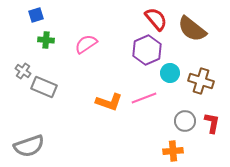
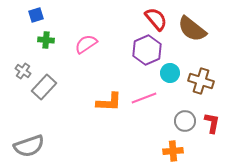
gray rectangle: rotated 70 degrees counterclockwise
orange L-shape: rotated 16 degrees counterclockwise
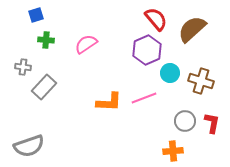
brown semicircle: rotated 100 degrees clockwise
gray cross: moved 4 px up; rotated 28 degrees counterclockwise
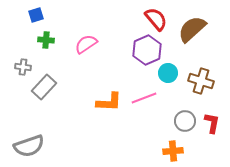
cyan circle: moved 2 px left
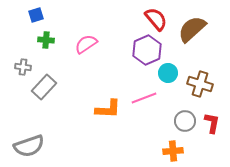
brown cross: moved 1 px left, 3 px down
orange L-shape: moved 1 px left, 7 px down
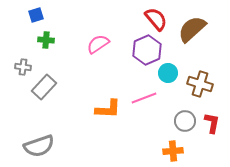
pink semicircle: moved 12 px right
gray semicircle: moved 10 px right
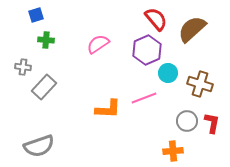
gray circle: moved 2 px right
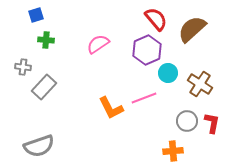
brown cross: rotated 15 degrees clockwise
orange L-shape: moved 3 px right, 1 px up; rotated 60 degrees clockwise
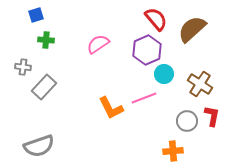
cyan circle: moved 4 px left, 1 px down
red L-shape: moved 7 px up
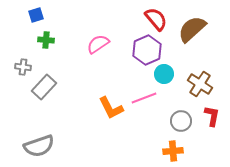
gray circle: moved 6 px left
